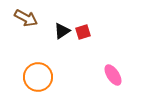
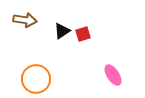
brown arrow: moved 1 px left, 2 px down; rotated 20 degrees counterclockwise
red square: moved 2 px down
orange circle: moved 2 px left, 2 px down
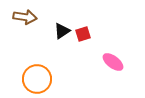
brown arrow: moved 3 px up
pink ellipse: moved 13 px up; rotated 20 degrees counterclockwise
orange circle: moved 1 px right
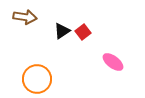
red square: moved 2 px up; rotated 21 degrees counterclockwise
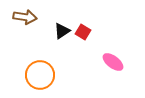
red square: rotated 21 degrees counterclockwise
orange circle: moved 3 px right, 4 px up
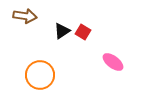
brown arrow: moved 1 px up
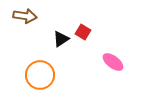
black triangle: moved 1 px left, 8 px down
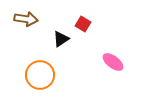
brown arrow: moved 1 px right, 3 px down
red square: moved 8 px up
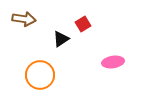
brown arrow: moved 2 px left
red square: rotated 28 degrees clockwise
pink ellipse: rotated 45 degrees counterclockwise
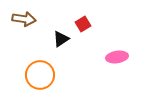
pink ellipse: moved 4 px right, 5 px up
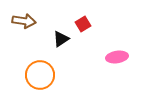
brown arrow: moved 2 px down
